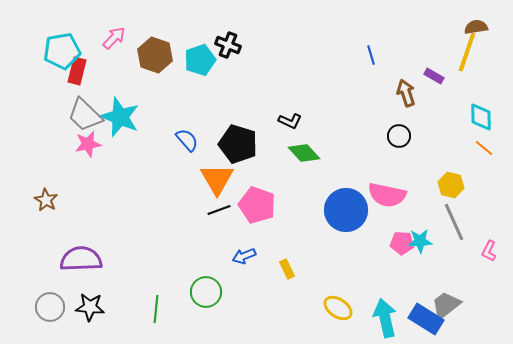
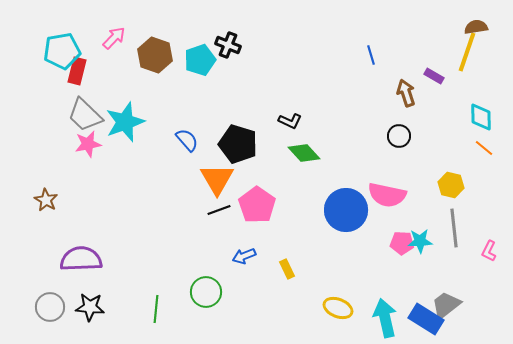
cyan star at (120, 117): moved 5 px right, 5 px down; rotated 30 degrees clockwise
pink pentagon at (257, 205): rotated 15 degrees clockwise
gray line at (454, 222): moved 6 px down; rotated 18 degrees clockwise
yellow ellipse at (338, 308): rotated 12 degrees counterclockwise
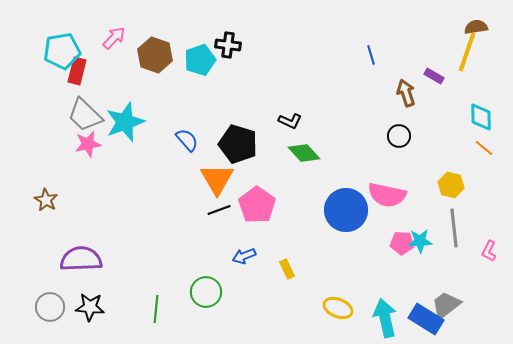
black cross at (228, 45): rotated 15 degrees counterclockwise
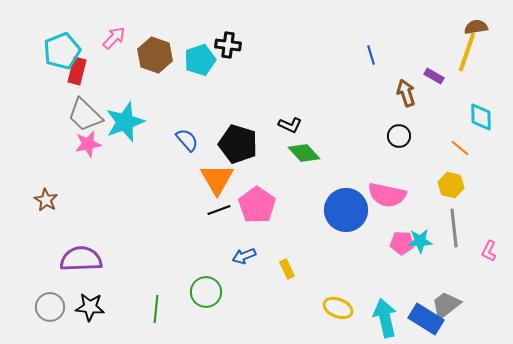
cyan pentagon at (62, 51): rotated 12 degrees counterclockwise
black L-shape at (290, 121): moved 4 px down
orange line at (484, 148): moved 24 px left
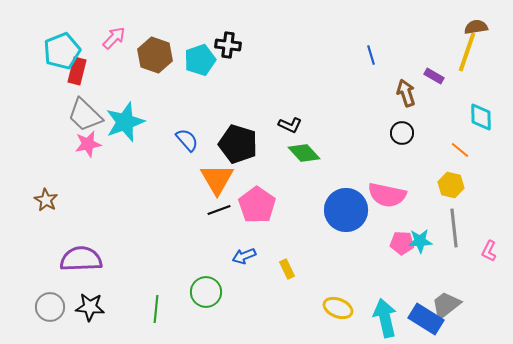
black circle at (399, 136): moved 3 px right, 3 px up
orange line at (460, 148): moved 2 px down
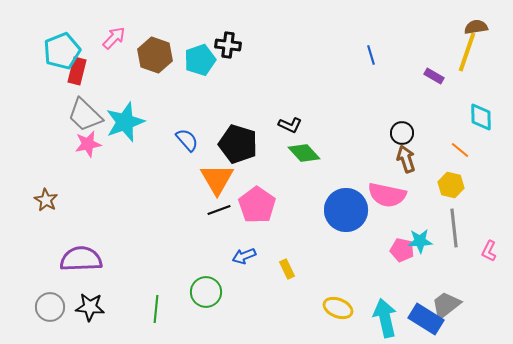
brown arrow at (406, 93): moved 66 px down
pink pentagon at (402, 243): moved 7 px down; rotated 10 degrees clockwise
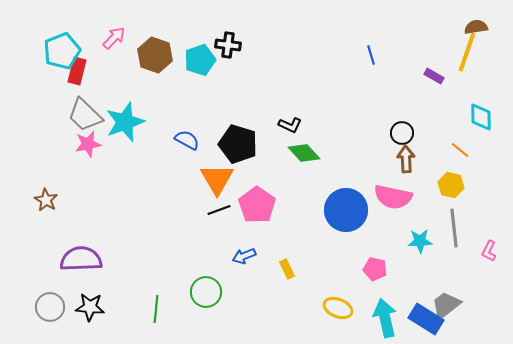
blue semicircle at (187, 140): rotated 20 degrees counterclockwise
brown arrow at (406, 159): rotated 16 degrees clockwise
pink semicircle at (387, 195): moved 6 px right, 2 px down
pink pentagon at (402, 250): moved 27 px left, 19 px down
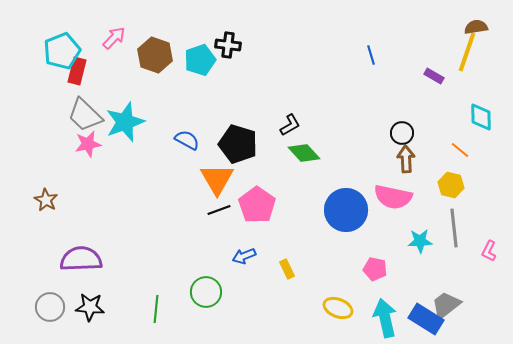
black L-shape at (290, 125): rotated 55 degrees counterclockwise
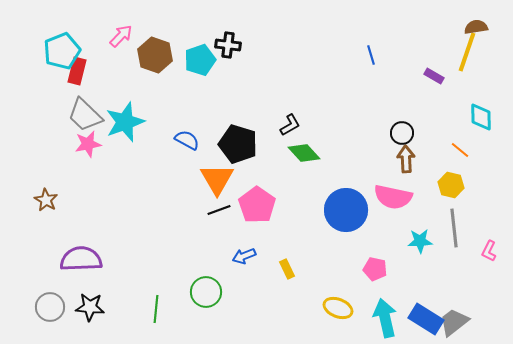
pink arrow at (114, 38): moved 7 px right, 2 px up
gray trapezoid at (446, 305): moved 8 px right, 17 px down
